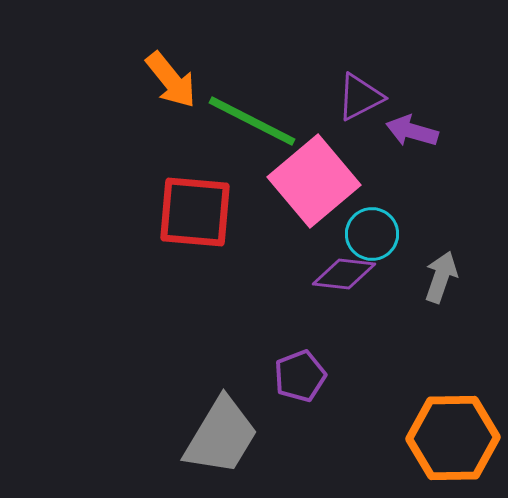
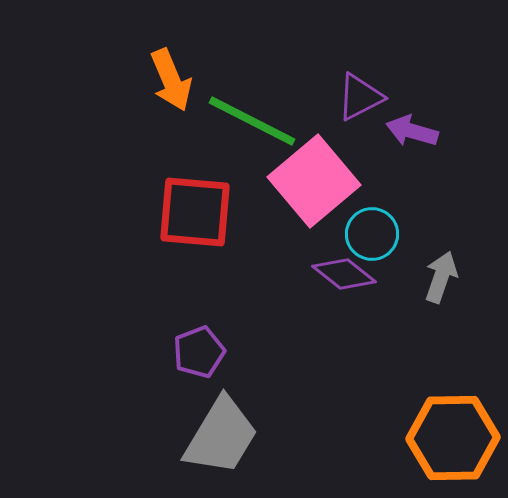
orange arrow: rotated 16 degrees clockwise
purple diamond: rotated 32 degrees clockwise
purple pentagon: moved 101 px left, 24 px up
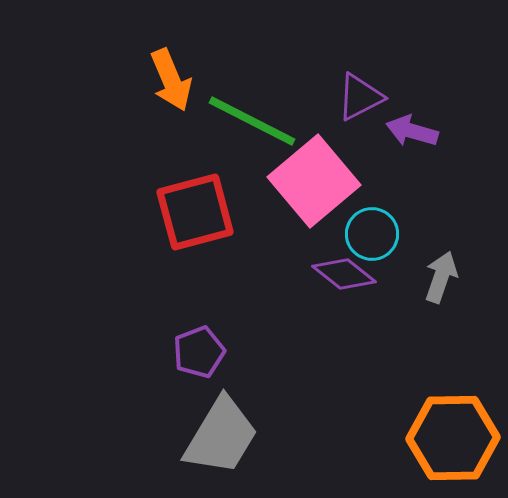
red square: rotated 20 degrees counterclockwise
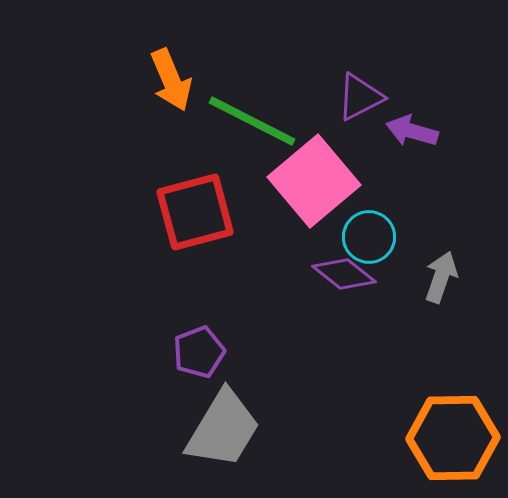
cyan circle: moved 3 px left, 3 px down
gray trapezoid: moved 2 px right, 7 px up
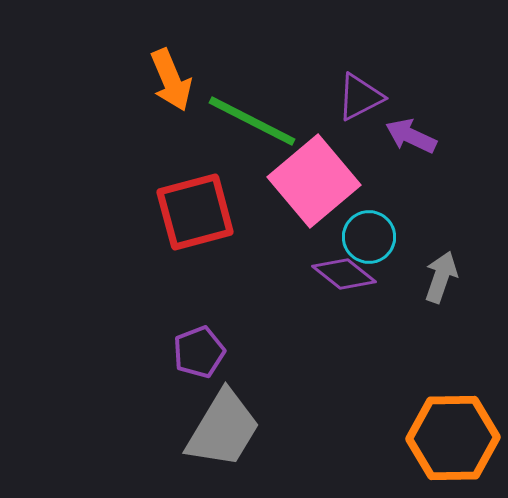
purple arrow: moved 1 px left, 5 px down; rotated 9 degrees clockwise
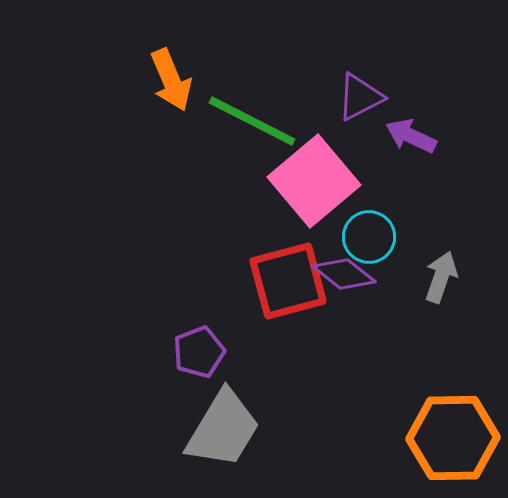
red square: moved 93 px right, 69 px down
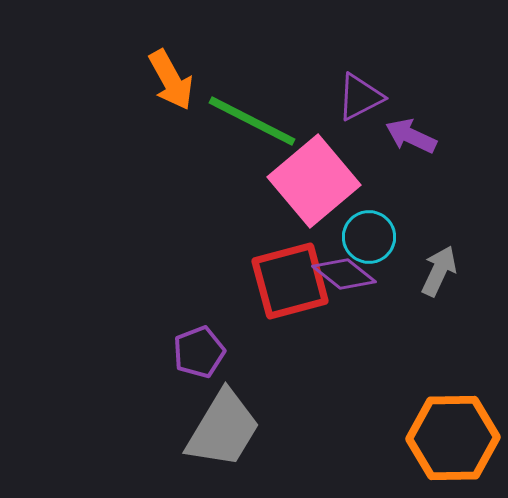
orange arrow: rotated 6 degrees counterclockwise
gray arrow: moved 2 px left, 6 px up; rotated 6 degrees clockwise
red square: moved 2 px right
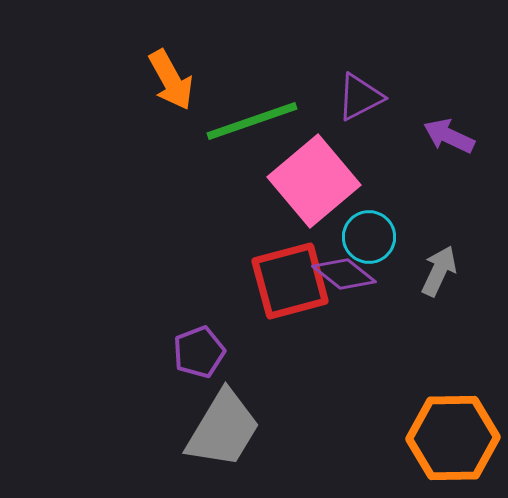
green line: rotated 46 degrees counterclockwise
purple arrow: moved 38 px right
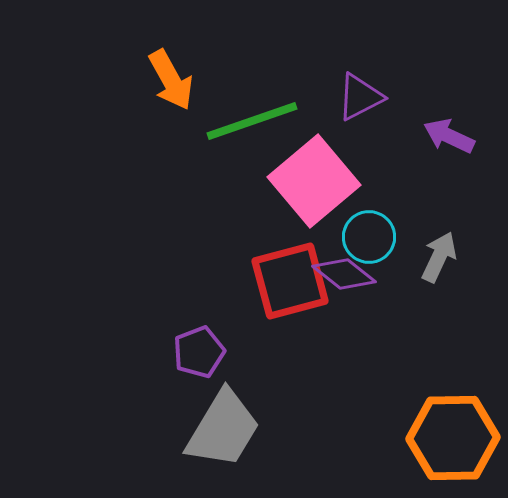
gray arrow: moved 14 px up
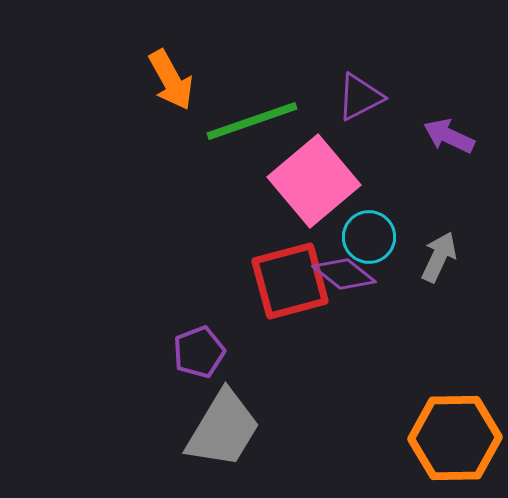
orange hexagon: moved 2 px right
